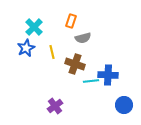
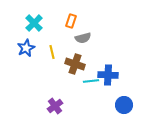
cyan cross: moved 4 px up
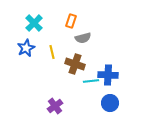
blue circle: moved 14 px left, 2 px up
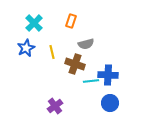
gray semicircle: moved 3 px right, 6 px down
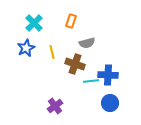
gray semicircle: moved 1 px right, 1 px up
